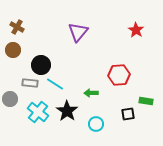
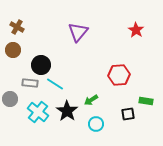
green arrow: moved 7 px down; rotated 32 degrees counterclockwise
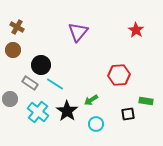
gray rectangle: rotated 28 degrees clockwise
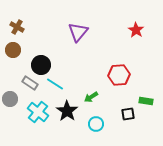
green arrow: moved 3 px up
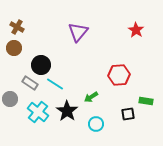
brown circle: moved 1 px right, 2 px up
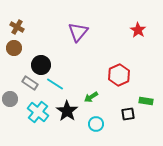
red star: moved 2 px right
red hexagon: rotated 20 degrees counterclockwise
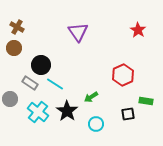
purple triangle: rotated 15 degrees counterclockwise
red hexagon: moved 4 px right
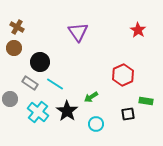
black circle: moved 1 px left, 3 px up
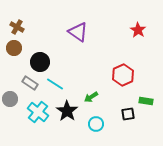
purple triangle: rotated 20 degrees counterclockwise
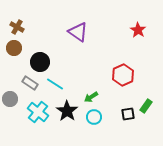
green rectangle: moved 5 px down; rotated 64 degrees counterclockwise
cyan circle: moved 2 px left, 7 px up
